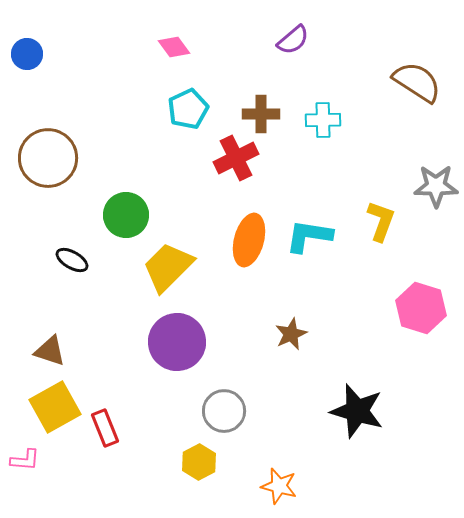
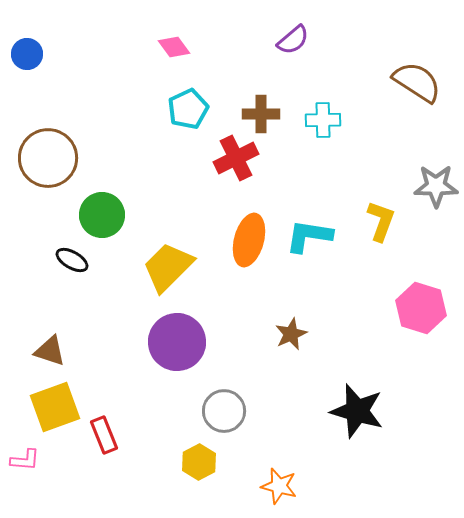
green circle: moved 24 px left
yellow square: rotated 9 degrees clockwise
red rectangle: moved 1 px left, 7 px down
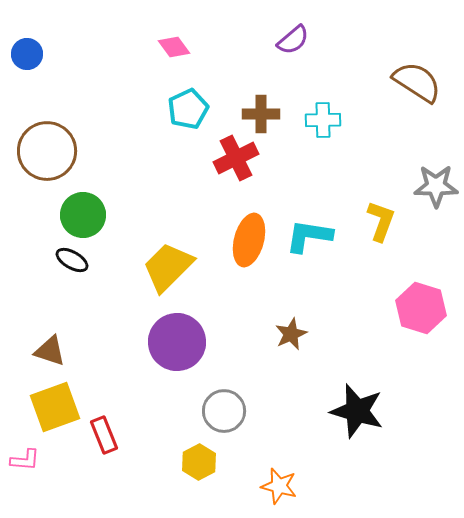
brown circle: moved 1 px left, 7 px up
green circle: moved 19 px left
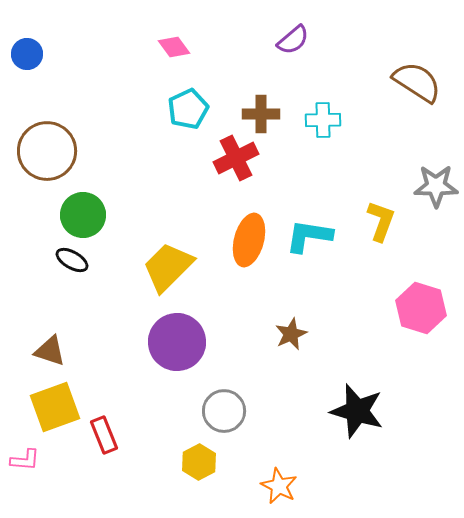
orange star: rotated 12 degrees clockwise
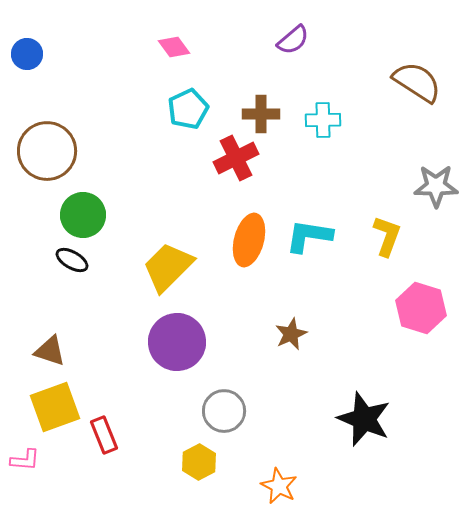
yellow L-shape: moved 6 px right, 15 px down
black star: moved 7 px right, 8 px down; rotated 6 degrees clockwise
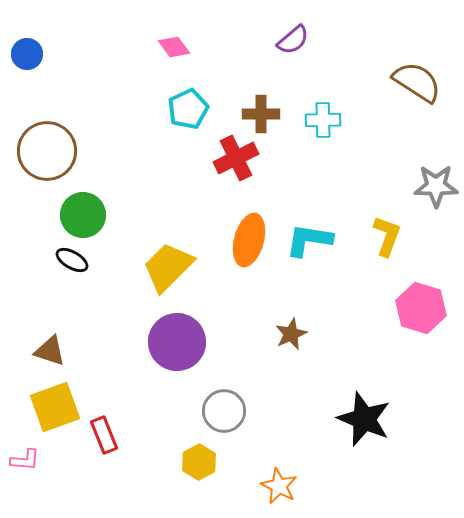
cyan L-shape: moved 4 px down
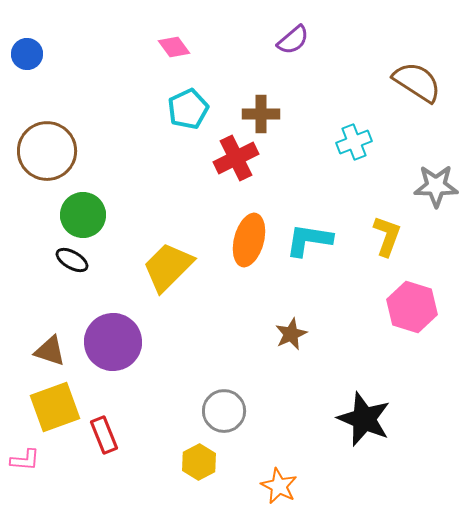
cyan cross: moved 31 px right, 22 px down; rotated 20 degrees counterclockwise
pink hexagon: moved 9 px left, 1 px up
purple circle: moved 64 px left
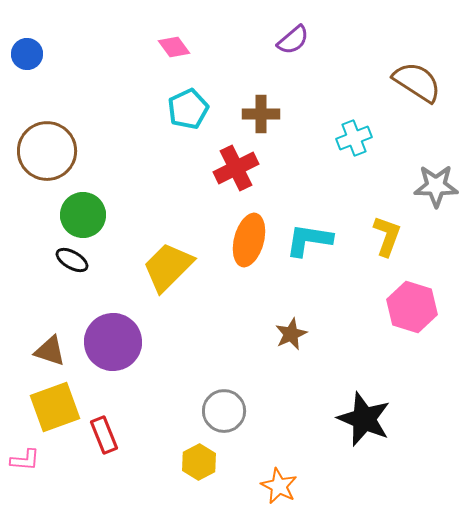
cyan cross: moved 4 px up
red cross: moved 10 px down
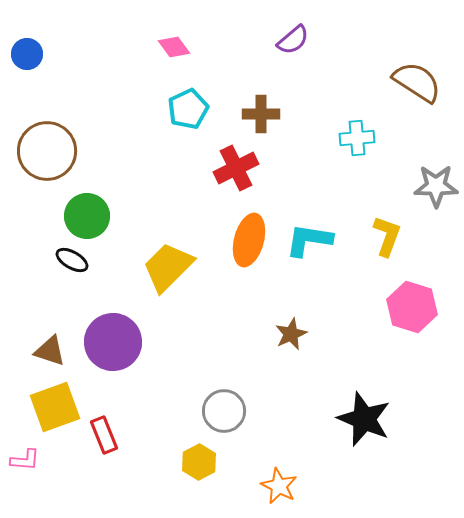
cyan cross: moved 3 px right; rotated 16 degrees clockwise
green circle: moved 4 px right, 1 px down
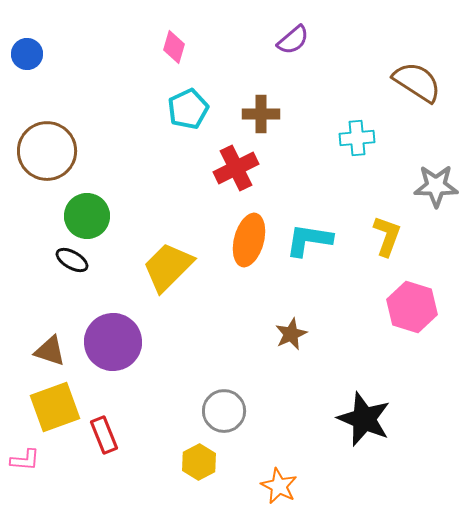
pink diamond: rotated 52 degrees clockwise
